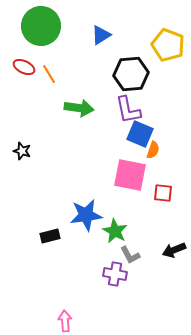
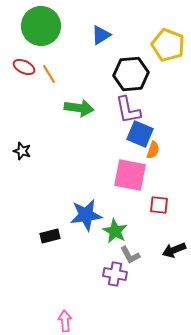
red square: moved 4 px left, 12 px down
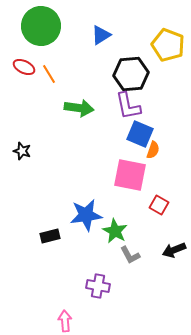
purple L-shape: moved 4 px up
red square: rotated 24 degrees clockwise
purple cross: moved 17 px left, 12 px down
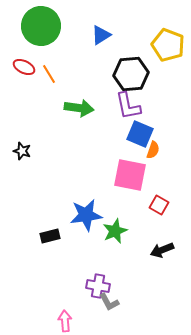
green star: rotated 20 degrees clockwise
black arrow: moved 12 px left
gray L-shape: moved 21 px left, 47 px down
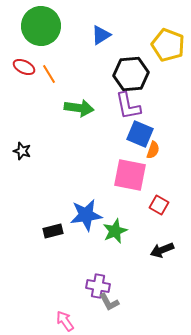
black rectangle: moved 3 px right, 5 px up
pink arrow: rotated 30 degrees counterclockwise
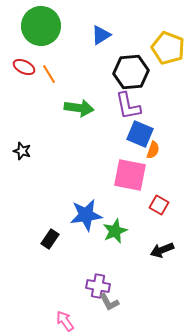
yellow pentagon: moved 3 px down
black hexagon: moved 2 px up
black rectangle: moved 3 px left, 8 px down; rotated 42 degrees counterclockwise
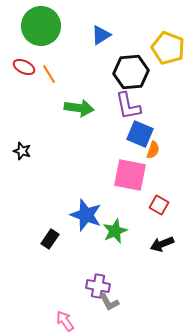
blue star: rotated 28 degrees clockwise
black arrow: moved 6 px up
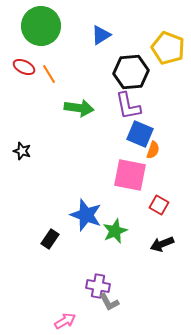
pink arrow: rotated 95 degrees clockwise
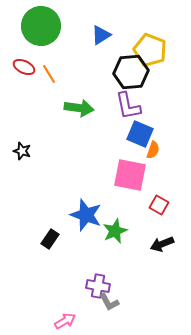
yellow pentagon: moved 18 px left, 2 px down
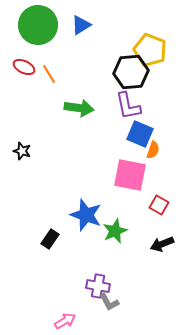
green circle: moved 3 px left, 1 px up
blue triangle: moved 20 px left, 10 px up
